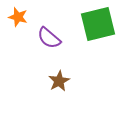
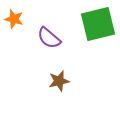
orange star: moved 4 px left, 2 px down
brown star: rotated 15 degrees clockwise
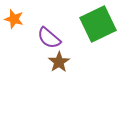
green square: rotated 12 degrees counterclockwise
brown star: moved 19 px up; rotated 20 degrees counterclockwise
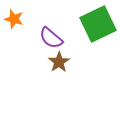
purple semicircle: moved 2 px right
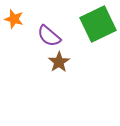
purple semicircle: moved 2 px left, 2 px up
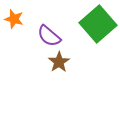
green square: rotated 15 degrees counterclockwise
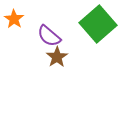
orange star: rotated 18 degrees clockwise
brown star: moved 2 px left, 5 px up
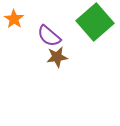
green square: moved 3 px left, 2 px up
brown star: rotated 25 degrees clockwise
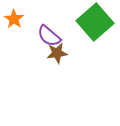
brown star: moved 4 px up
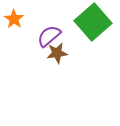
green square: moved 2 px left
purple semicircle: rotated 100 degrees clockwise
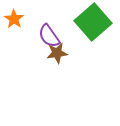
purple semicircle: rotated 85 degrees counterclockwise
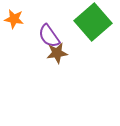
orange star: rotated 24 degrees counterclockwise
